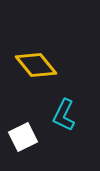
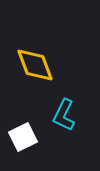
yellow diamond: moved 1 px left; rotated 18 degrees clockwise
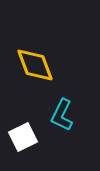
cyan L-shape: moved 2 px left
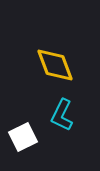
yellow diamond: moved 20 px right
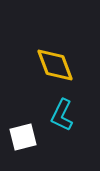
white square: rotated 12 degrees clockwise
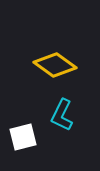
yellow diamond: rotated 33 degrees counterclockwise
